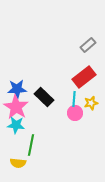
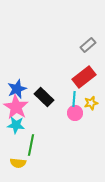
blue star: rotated 18 degrees counterclockwise
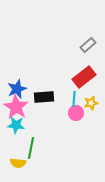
black rectangle: rotated 48 degrees counterclockwise
pink circle: moved 1 px right
green line: moved 3 px down
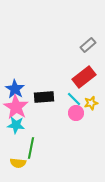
blue star: moved 2 px left; rotated 18 degrees counterclockwise
cyan line: rotated 49 degrees counterclockwise
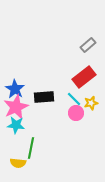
pink star: rotated 15 degrees clockwise
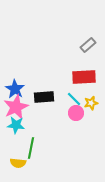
red rectangle: rotated 35 degrees clockwise
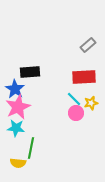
black rectangle: moved 14 px left, 25 px up
pink star: moved 2 px right
cyan star: moved 3 px down
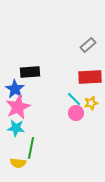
red rectangle: moved 6 px right
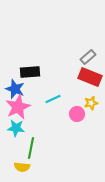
gray rectangle: moved 12 px down
red rectangle: rotated 25 degrees clockwise
blue star: rotated 12 degrees counterclockwise
cyan line: moved 21 px left; rotated 70 degrees counterclockwise
pink circle: moved 1 px right, 1 px down
yellow semicircle: moved 4 px right, 4 px down
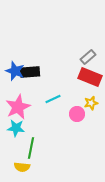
blue star: moved 18 px up
